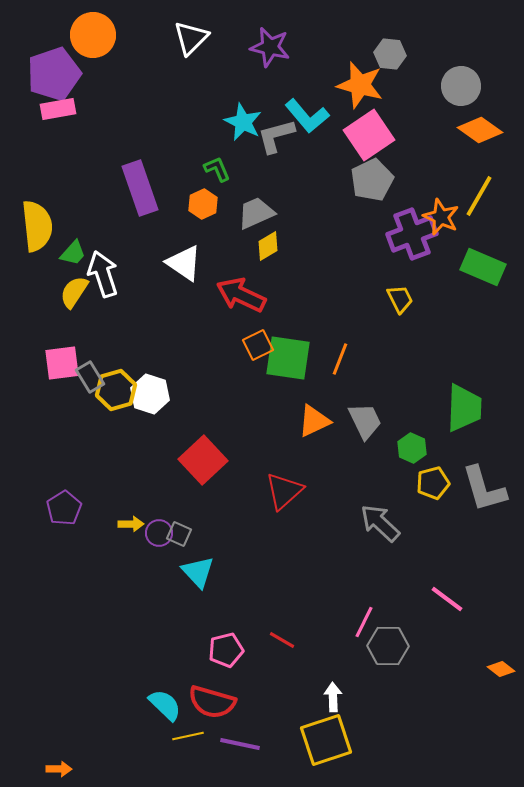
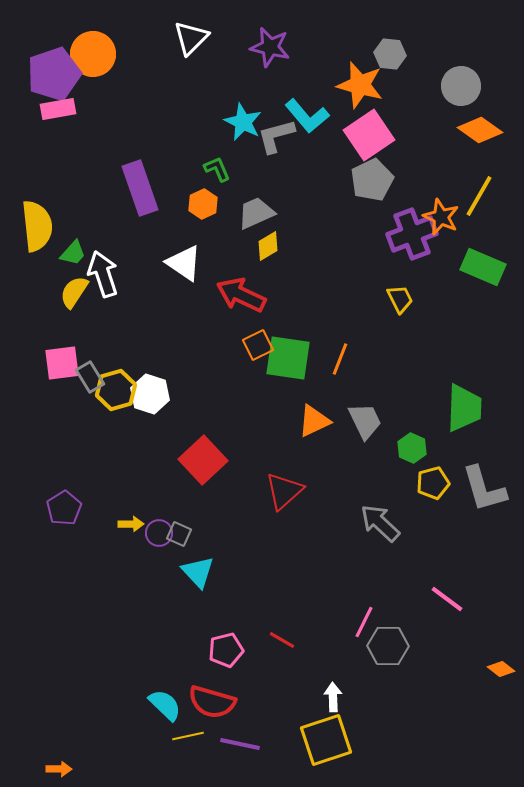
orange circle at (93, 35): moved 19 px down
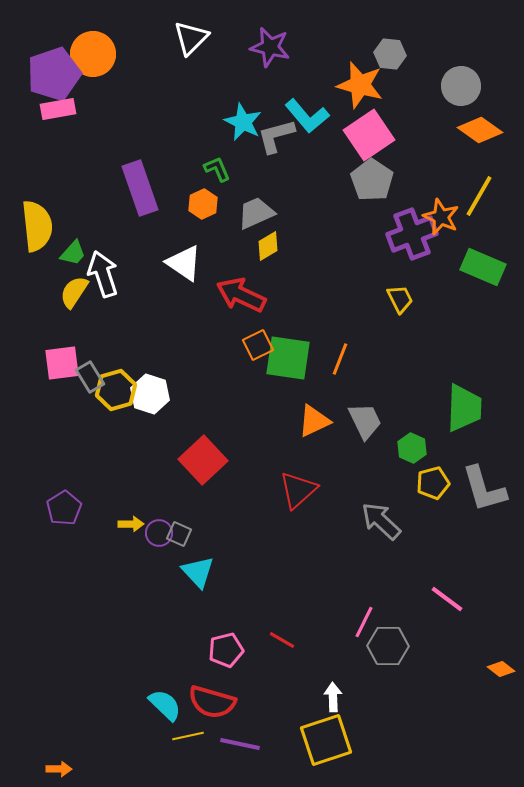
gray pentagon at (372, 180): rotated 12 degrees counterclockwise
red triangle at (284, 491): moved 14 px right, 1 px up
gray arrow at (380, 523): moved 1 px right, 2 px up
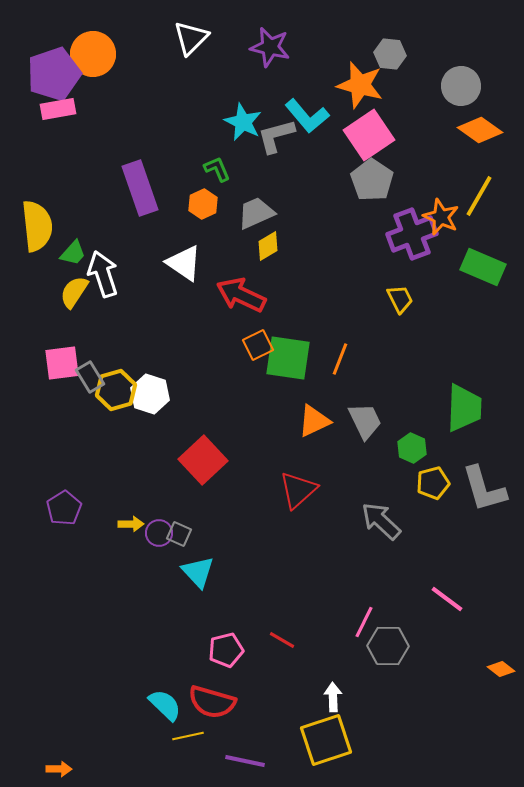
purple line at (240, 744): moved 5 px right, 17 px down
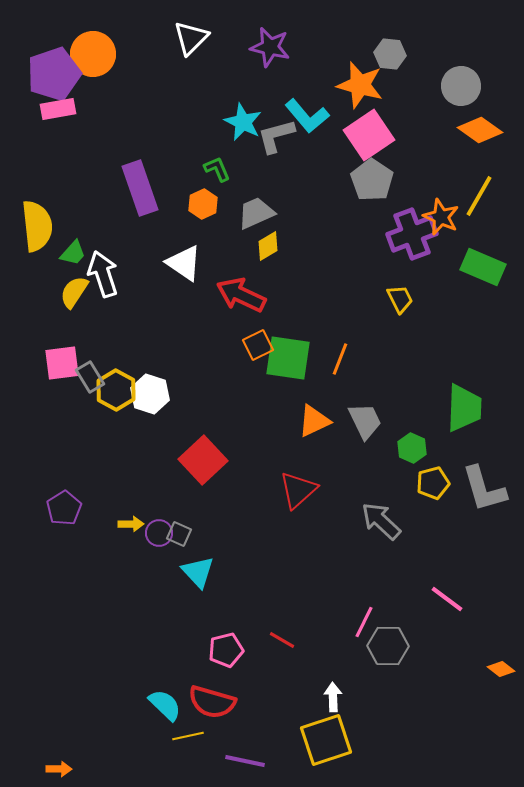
yellow hexagon at (116, 390): rotated 15 degrees counterclockwise
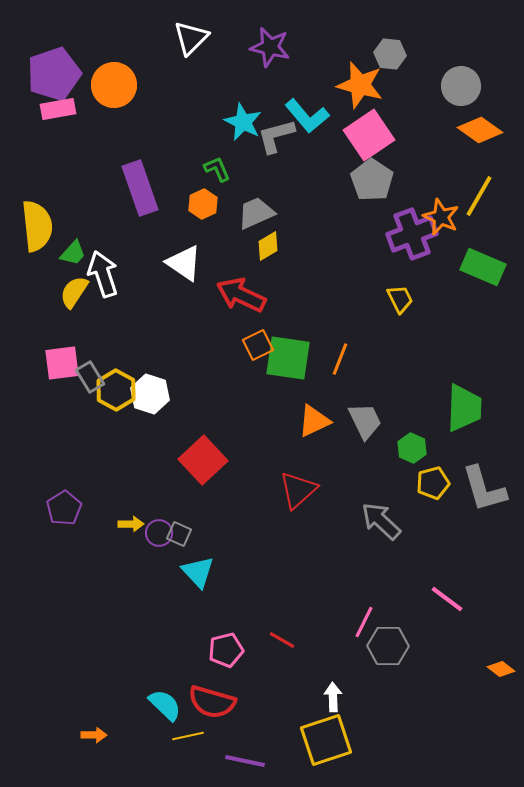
orange circle at (93, 54): moved 21 px right, 31 px down
orange arrow at (59, 769): moved 35 px right, 34 px up
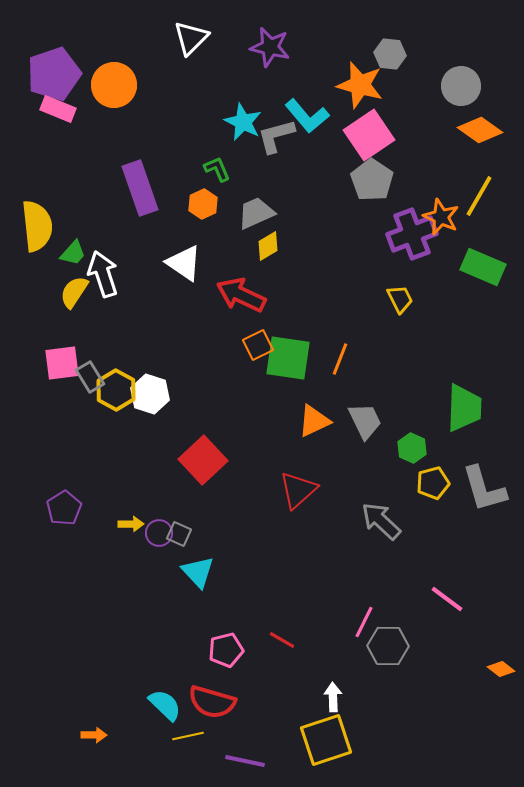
pink rectangle at (58, 109): rotated 32 degrees clockwise
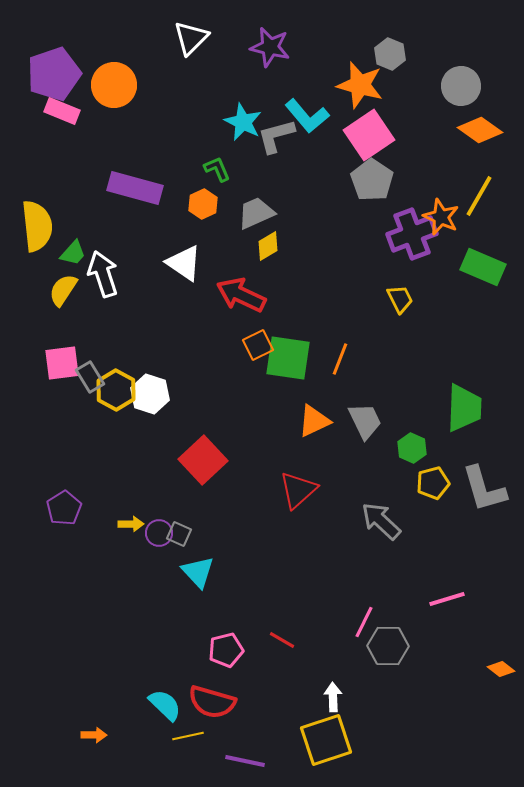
gray hexagon at (390, 54): rotated 16 degrees clockwise
pink rectangle at (58, 109): moved 4 px right, 2 px down
purple rectangle at (140, 188): moved 5 px left; rotated 56 degrees counterclockwise
yellow semicircle at (74, 292): moved 11 px left, 2 px up
pink line at (447, 599): rotated 54 degrees counterclockwise
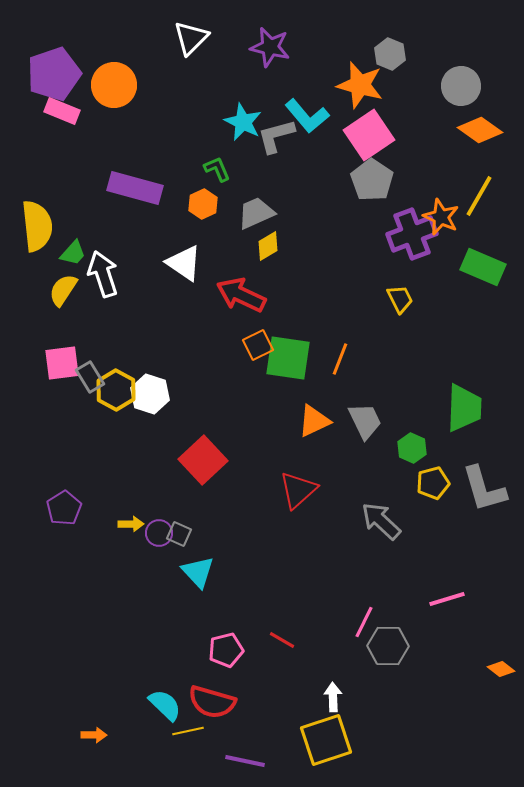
yellow line at (188, 736): moved 5 px up
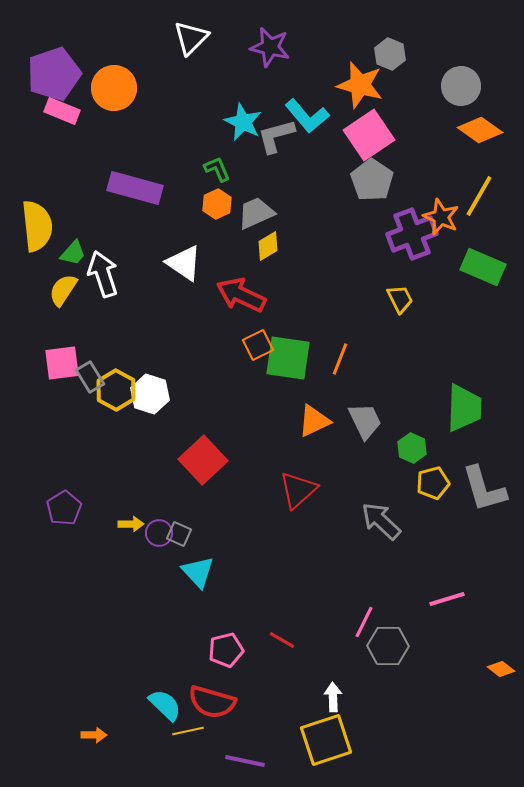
orange circle at (114, 85): moved 3 px down
orange hexagon at (203, 204): moved 14 px right
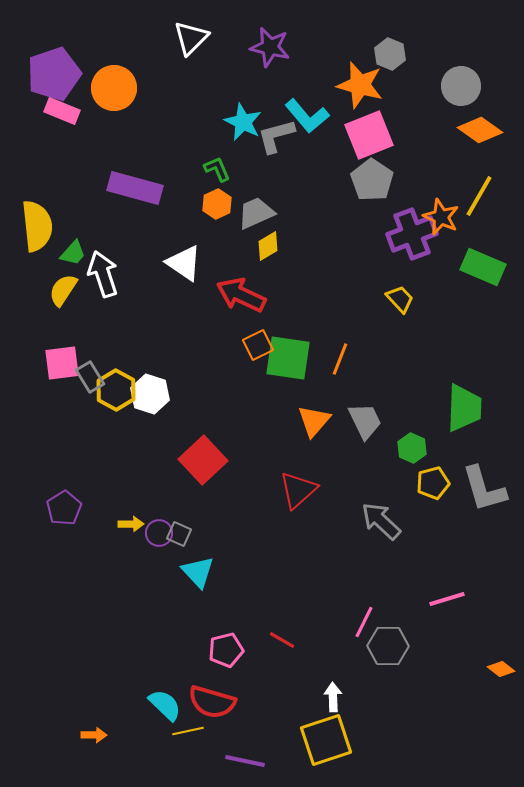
pink square at (369, 135): rotated 12 degrees clockwise
yellow trapezoid at (400, 299): rotated 16 degrees counterclockwise
orange triangle at (314, 421): rotated 24 degrees counterclockwise
